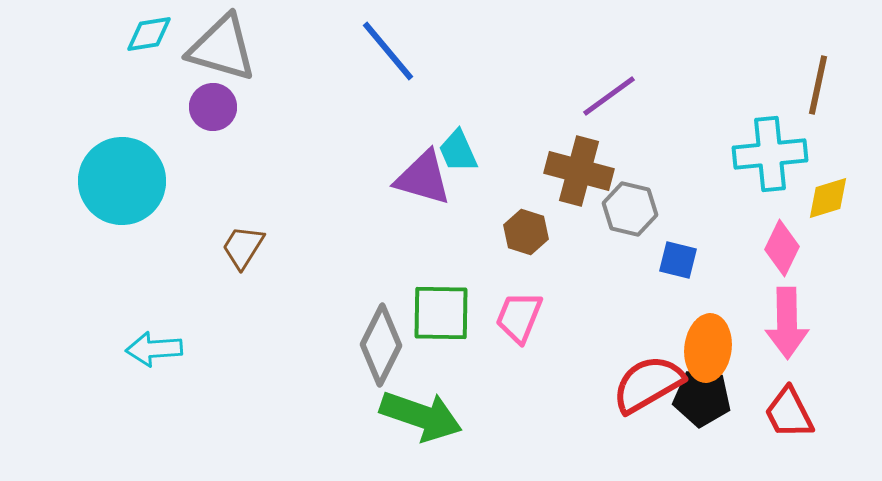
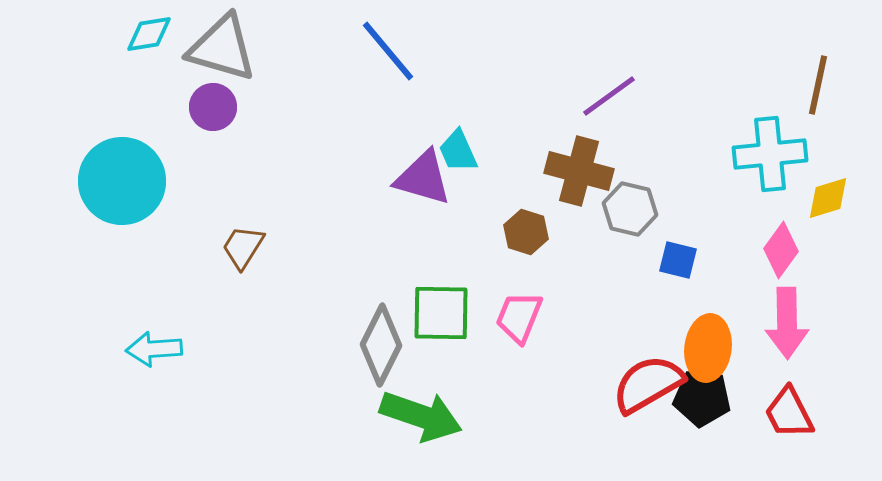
pink diamond: moved 1 px left, 2 px down; rotated 10 degrees clockwise
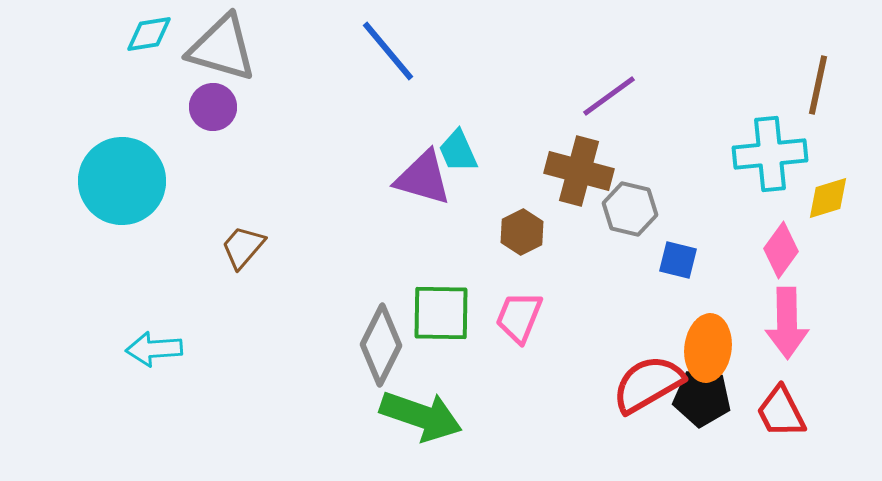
brown hexagon: moved 4 px left; rotated 15 degrees clockwise
brown trapezoid: rotated 9 degrees clockwise
red trapezoid: moved 8 px left, 1 px up
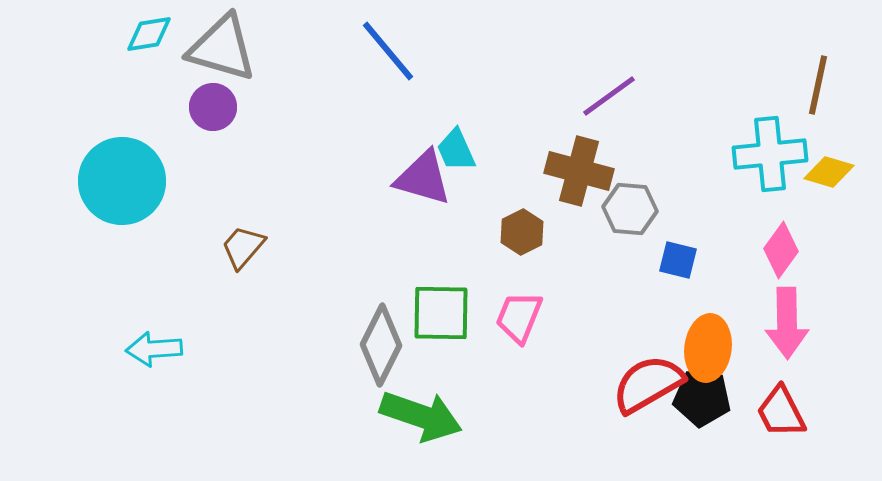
cyan trapezoid: moved 2 px left, 1 px up
yellow diamond: moved 1 px right, 26 px up; rotated 33 degrees clockwise
gray hexagon: rotated 8 degrees counterclockwise
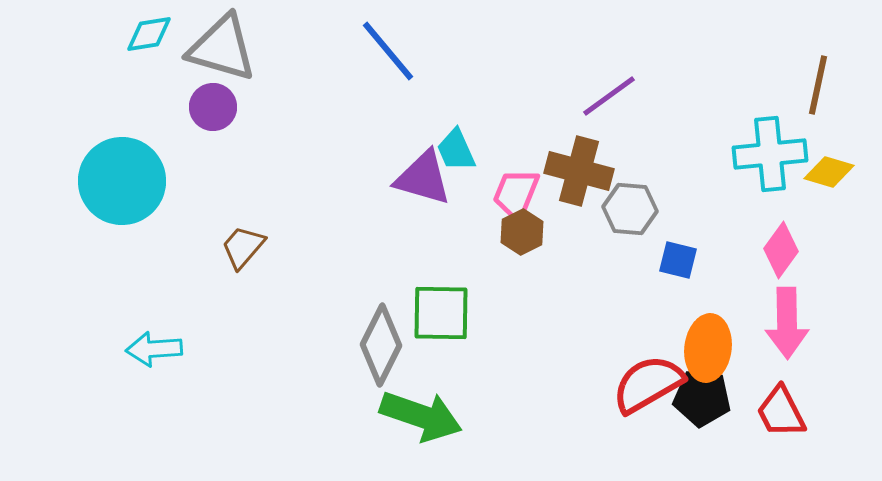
pink trapezoid: moved 3 px left, 123 px up
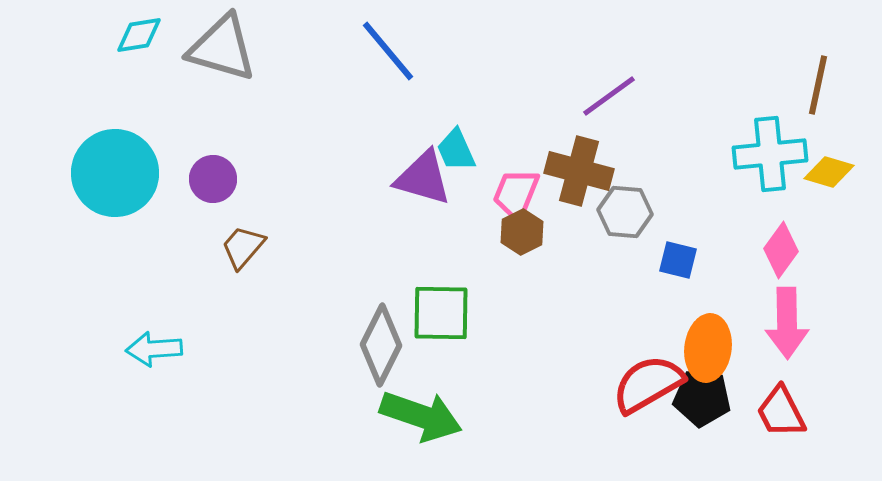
cyan diamond: moved 10 px left, 1 px down
purple circle: moved 72 px down
cyan circle: moved 7 px left, 8 px up
gray hexagon: moved 5 px left, 3 px down
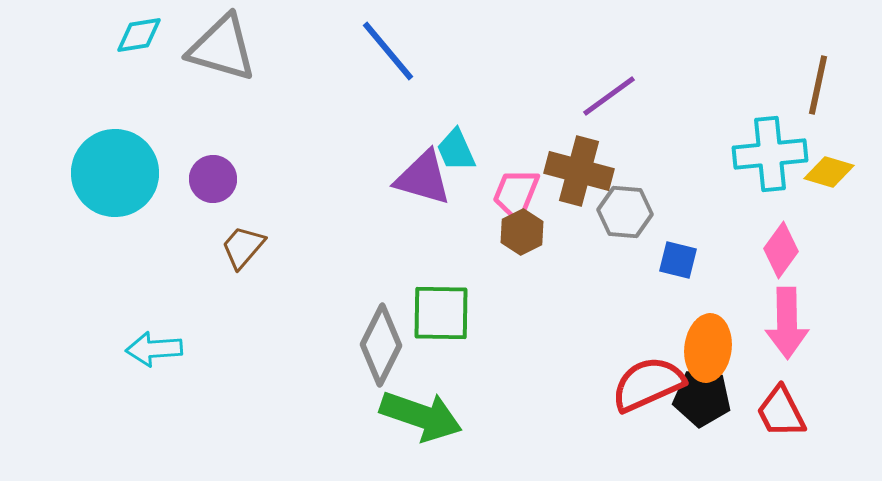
red semicircle: rotated 6 degrees clockwise
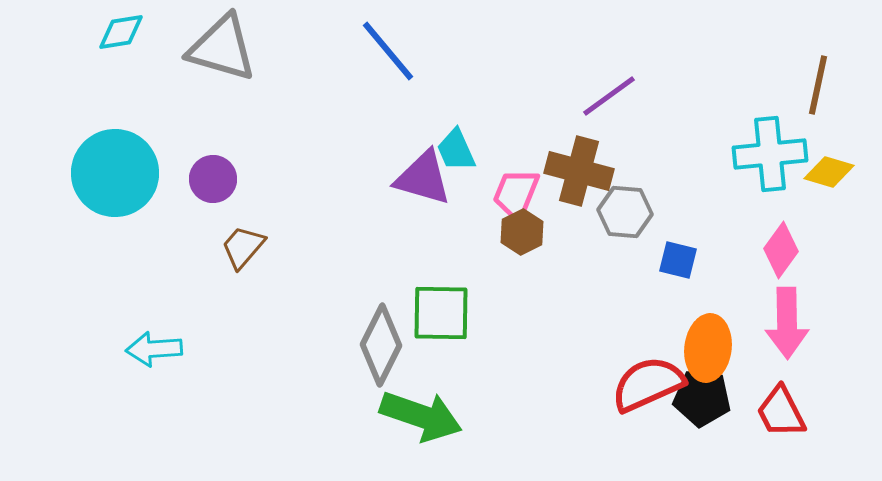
cyan diamond: moved 18 px left, 3 px up
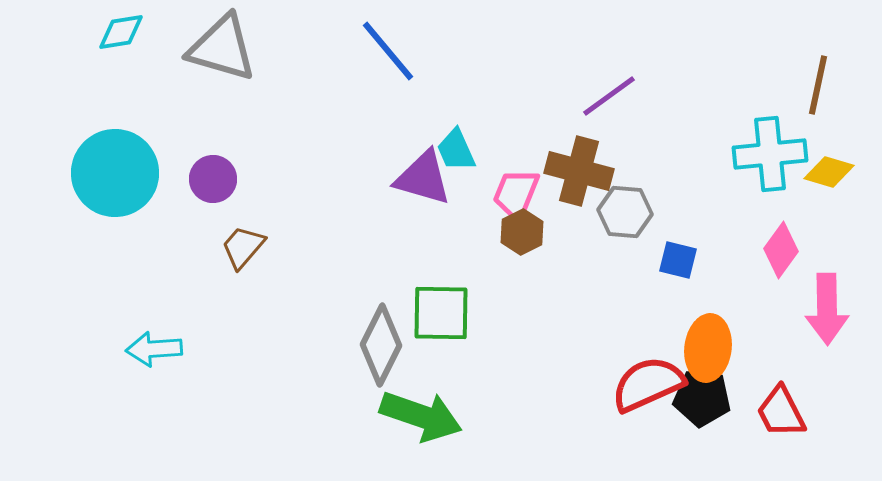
pink arrow: moved 40 px right, 14 px up
